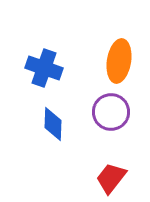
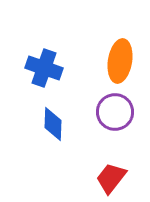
orange ellipse: moved 1 px right
purple circle: moved 4 px right
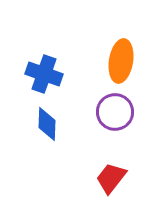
orange ellipse: moved 1 px right
blue cross: moved 6 px down
blue diamond: moved 6 px left
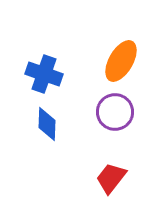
orange ellipse: rotated 21 degrees clockwise
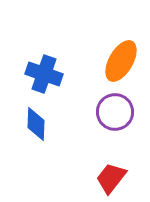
blue diamond: moved 11 px left
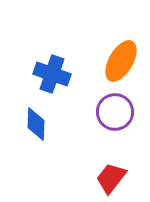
blue cross: moved 8 px right
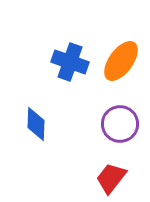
orange ellipse: rotated 6 degrees clockwise
blue cross: moved 18 px right, 12 px up
purple circle: moved 5 px right, 12 px down
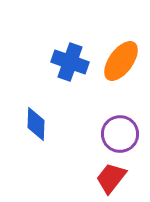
purple circle: moved 10 px down
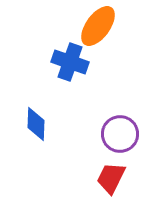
orange ellipse: moved 23 px left, 35 px up
red trapezoid: rotated 12 degrees counterclockwise
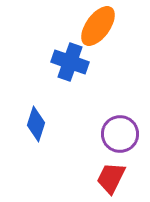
blue diamond: rotated 16 degrees clockwise
